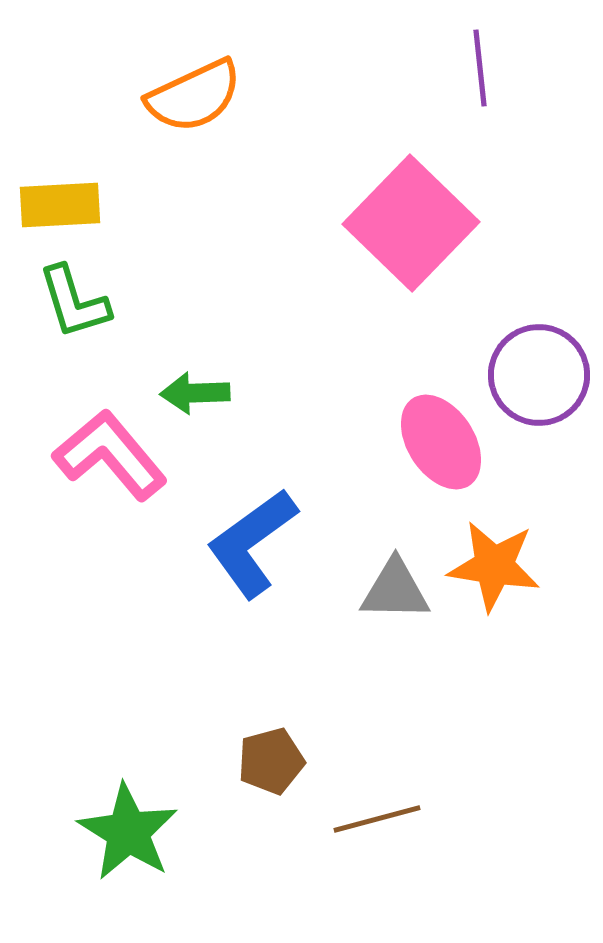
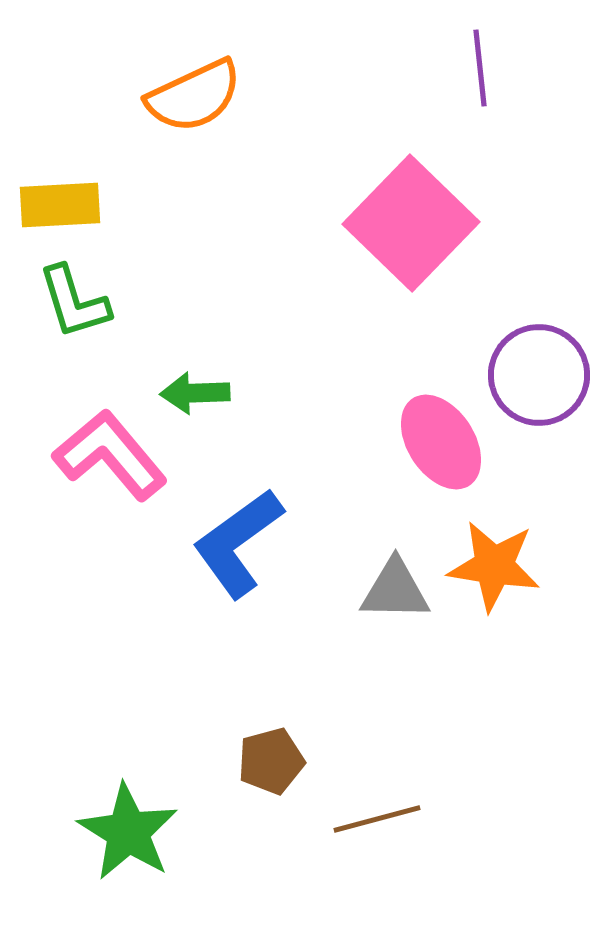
blue L-shape: moved 14 px left
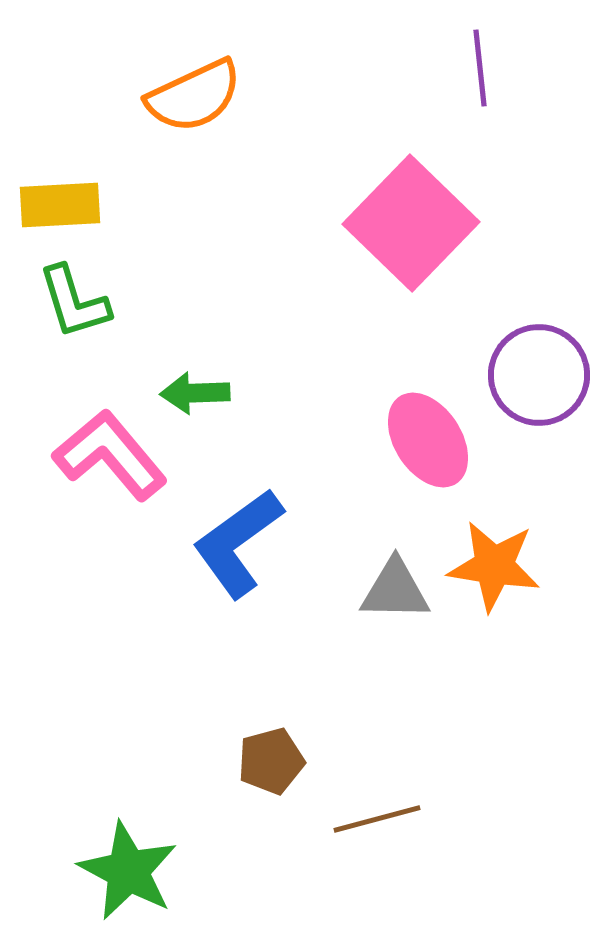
pink ellipse: moved 13 px left, 2 px up
green star: moved 39 px down; rotated 4 degrees counterclockwise
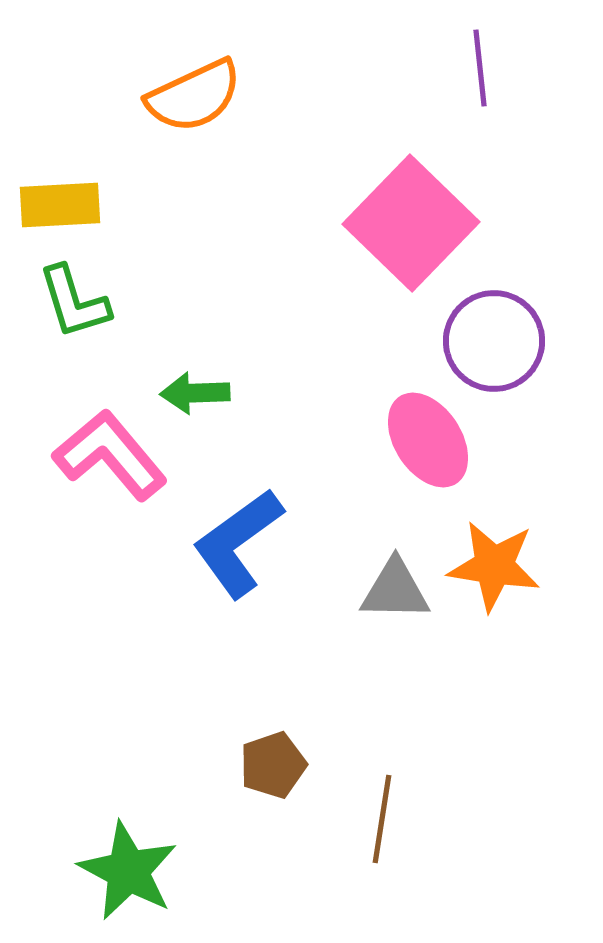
purple circle: moved 45 px left, 34 px up
brown pentagon: moved 2 px right, 4 px down; rotated 4 degrees counterclockwise
brown line: moved 5 px right; rotated 66 degrees counterclockwise
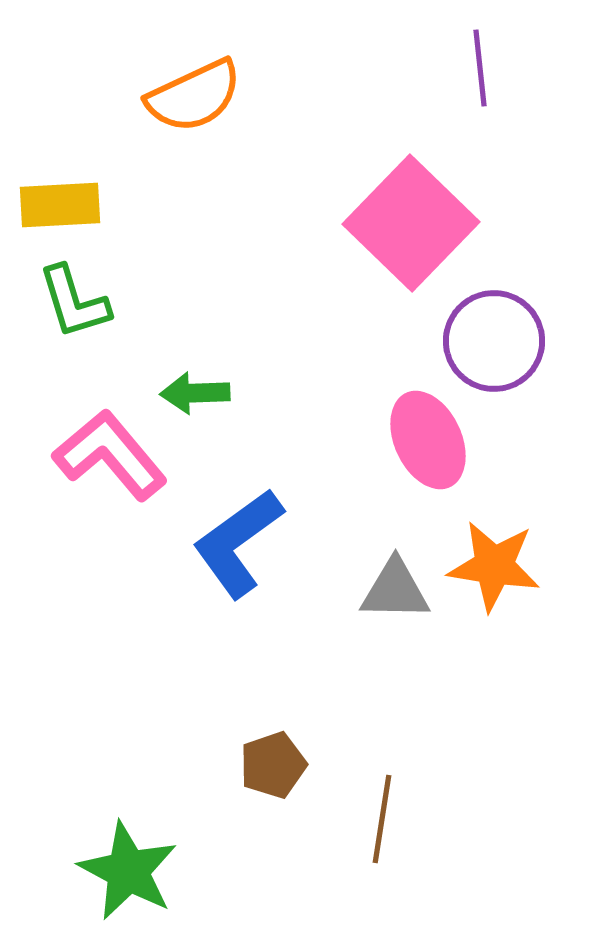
pink ellipse: rotated 8 degrees clockwise
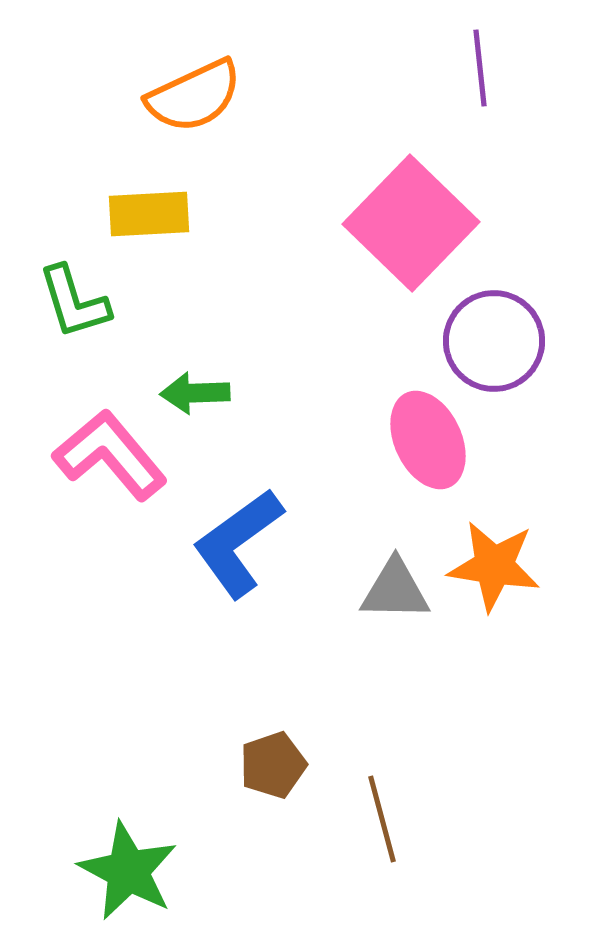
yellow rectangle: moved 89 px right, 9 px down
brown line: rotated 24 degrees counterclockwise
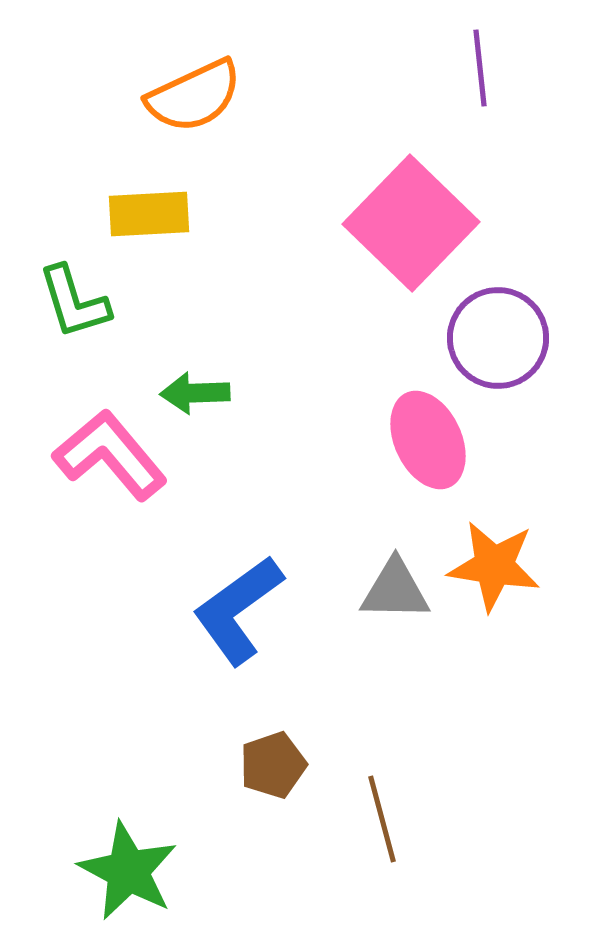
purple circle: moved 4 px right, 3 px up
blue L-shape: moved 67 px down
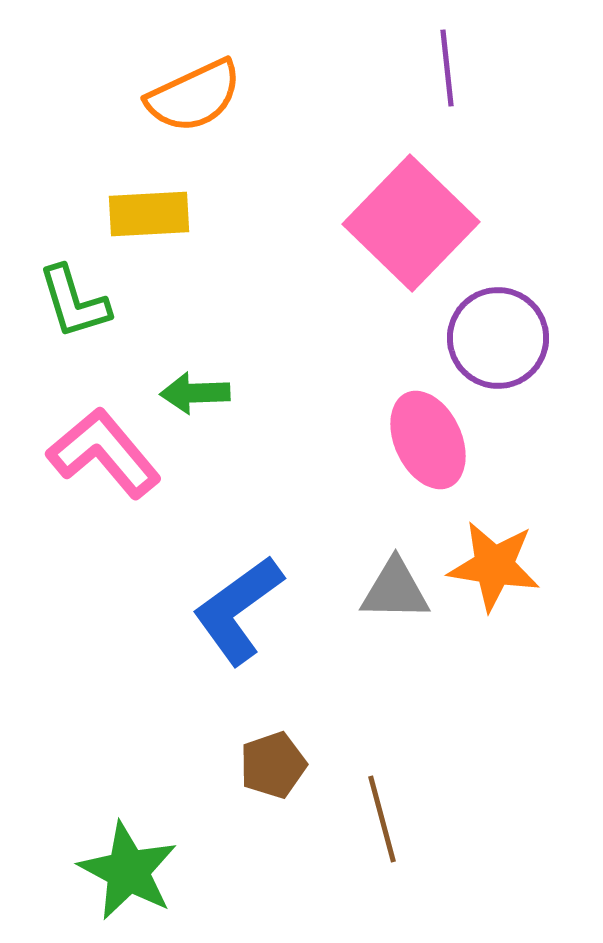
purple line: moved 33 px left
pink L-shape: moved 6 px left, 2 px up
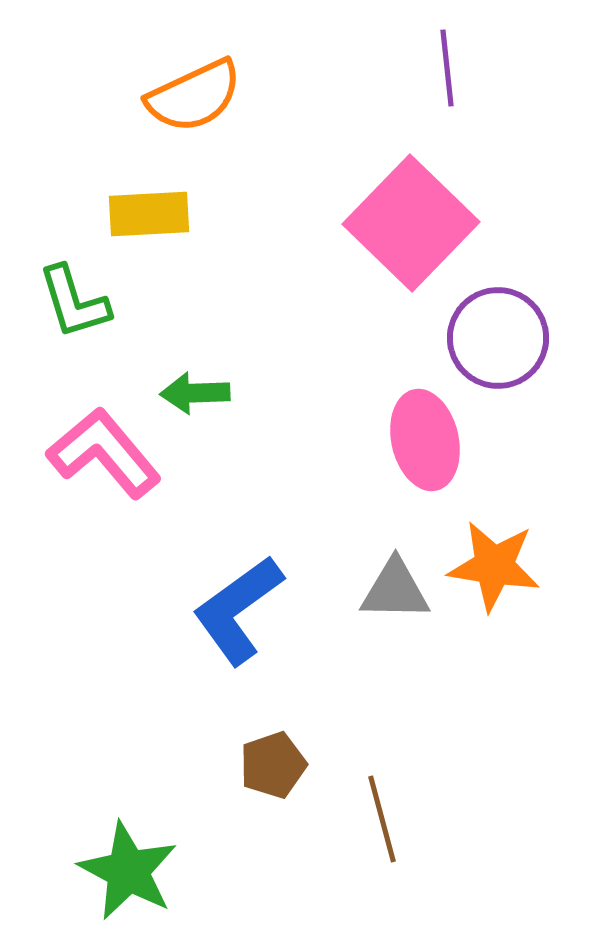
pink ellipse: moved 3 px left; rotated 12 degrees clockwise
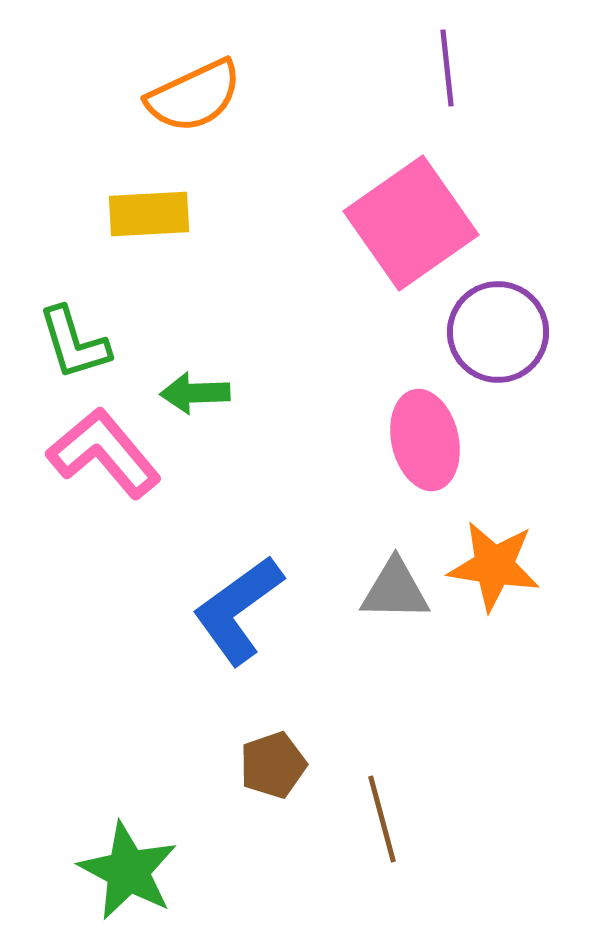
pink square: rotated 11 degrees clockwise
green L-shape: moved 41 px down
purple circle: moved 6 px up
